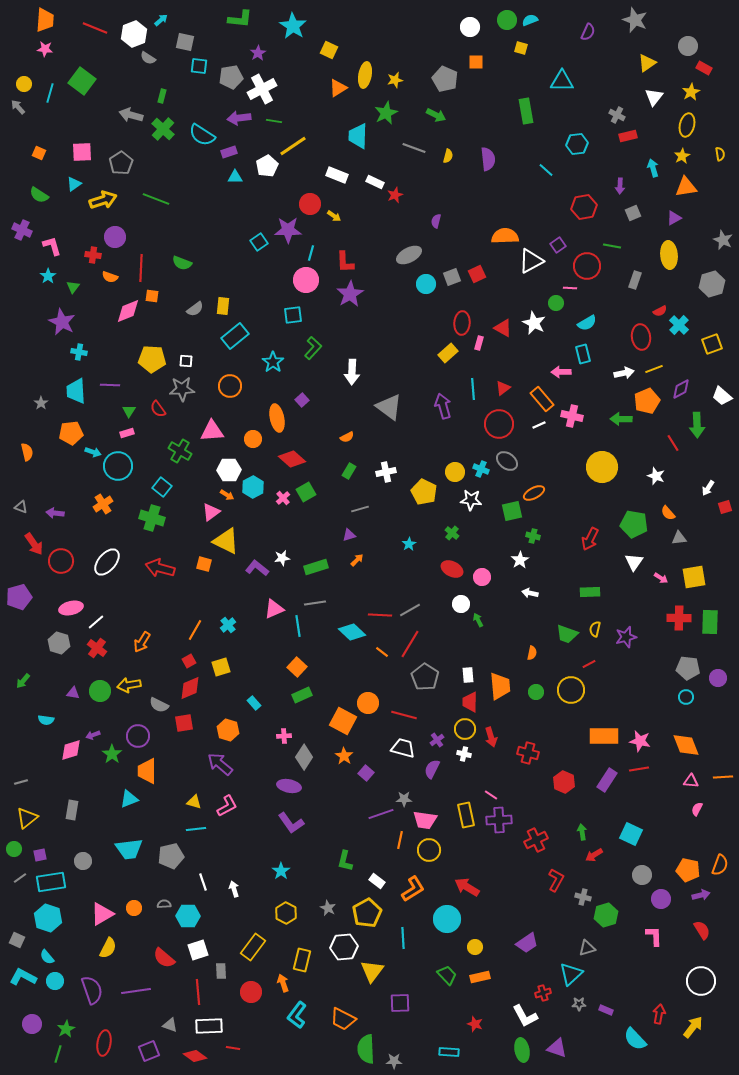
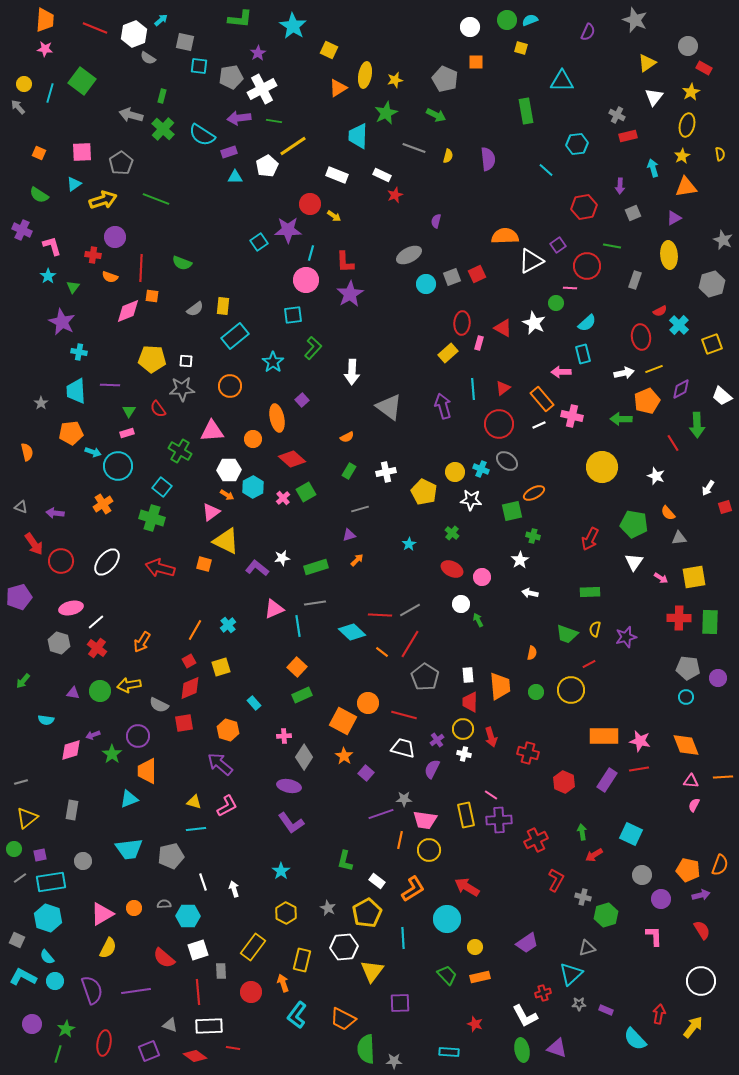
white rectangle at (375, 182): moved 7 px right, 7 px up
cyan semicircle at (587, 323): rotated 12 degrees counterclockwise
yellow circle at (465, 729): moved 2 px left
pink semicircle at (697, 809): moved 3 px left, 4 px up
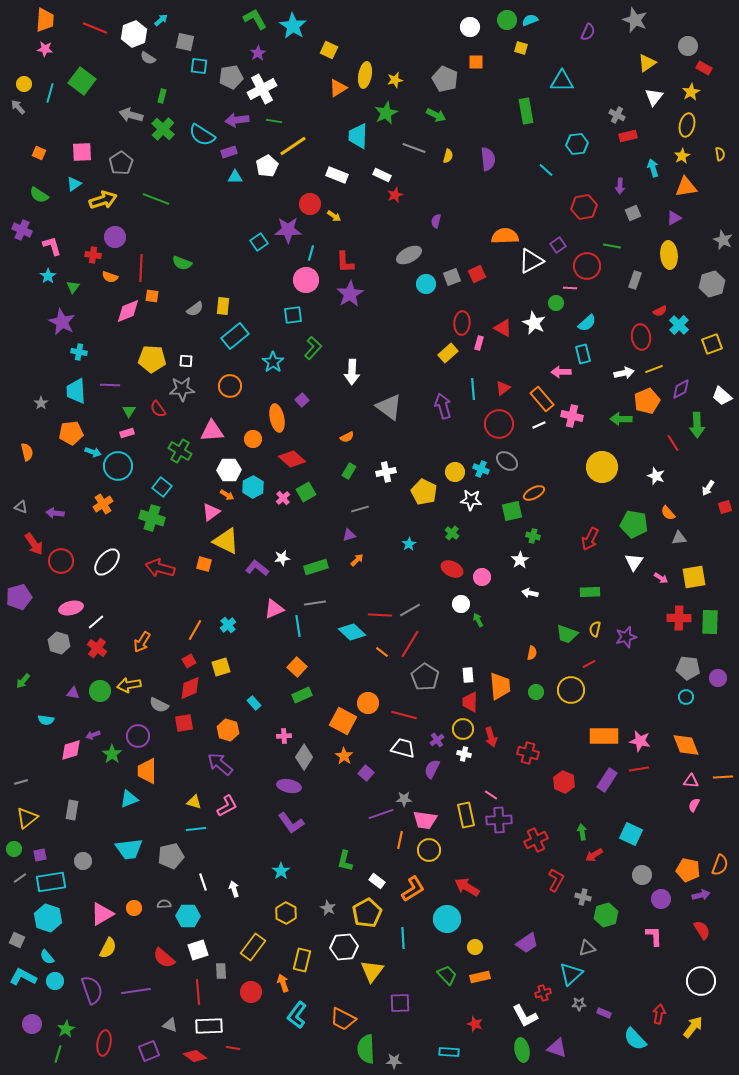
green L-shape at (240, 19): moved 15 px right; rotated 125 degrees counterclockwise
purple arrow at (239, 118): moved 2 px left, 2 px down
purple rectangle at (606, 1010): moved 2 px left, 3 px down
